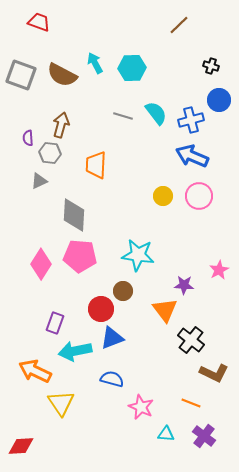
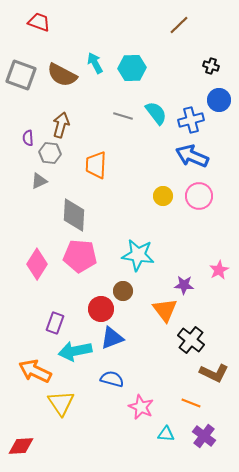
pink diamond at (41, 264): moved 4 px left
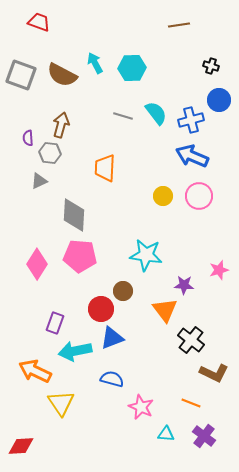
brown line at (179, 25): rotated 35 degrees clockwise
orange trapezoid at (96, 165): moved 9 px right, 3 px down
cyan star at (138, 255): moved 8 px right
pink star at (219, 270): rotated 12 degrees clockwise
